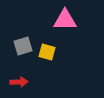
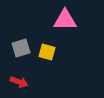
gray square: moved 2 px left, 2 px down
red arrow: rotated 24 degrees clockwise
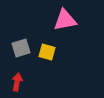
pink triangle: rotated 10 degrees counterclockwise
red arrow: moved 2 px left; rotated 102 degrees counterclockwise
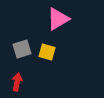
pink triangle: moved 7 px left, 1 px up; rotated 20 degrees counterclockwise
gray square: moved 1 px right, 1 px down
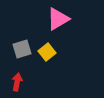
yellow square: rotated 36 degrees clockwise
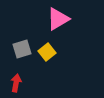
red arrow: moved 1 px left, 1 px down
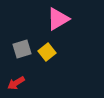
red arrow: rotated 132 degrees counterclockwise
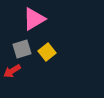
pink triangle: moved 24 px left
red arrow: moved 4 px left, 12 px up
